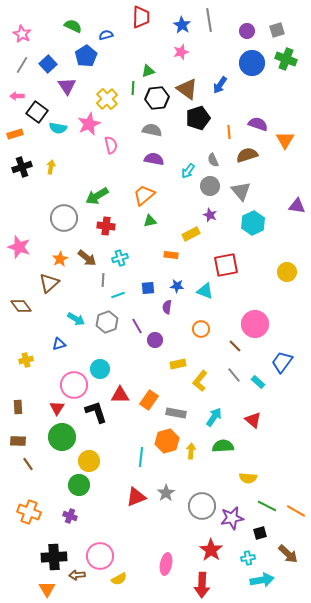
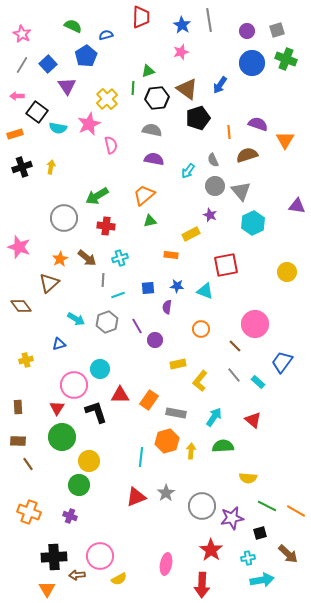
gray circle at (210, 186): moved 5 px right
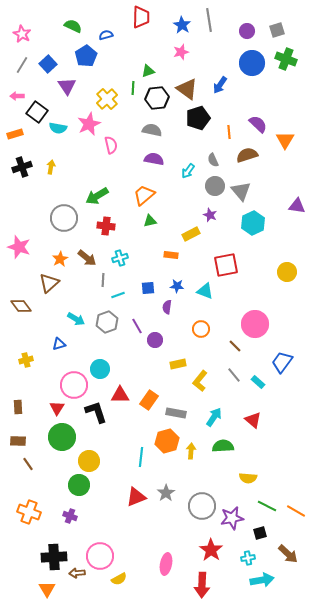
purple semicircle at (258, 124): rotated 24 degrees clockwise
brown arrow at (77, 575): moved 2 px up
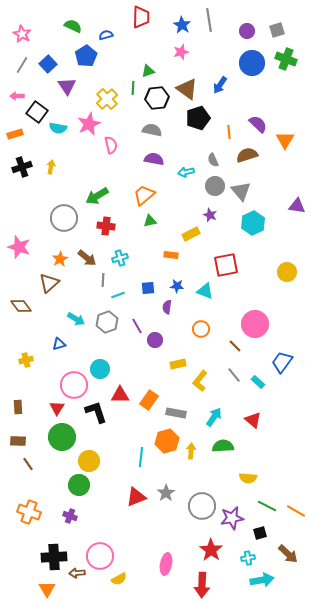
cyan arrow at (188, 171): moved 2 px left, 1 px down; rotated 42 degrees clockwise
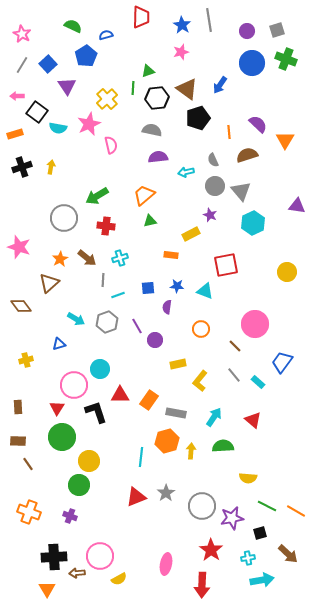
purple semicircle at (154, 159): moved 4 px right, 2 px up; rotated 18 degrees counterclockwise
